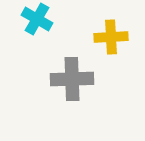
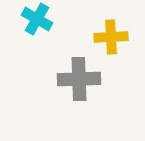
gray cross: moved 7 px right
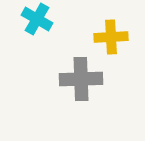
gray cross: moved 2 px right
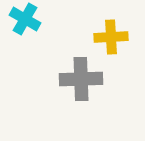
cyan cross: moved 12 px left
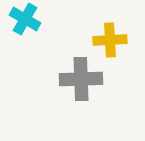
yellow cross: moved 1 px left, 3 px down
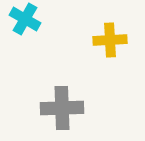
gray cross: moved 19 px left, 29 px down
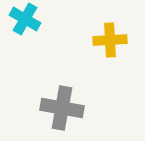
gray cross: rotated 12 degrees clockwise
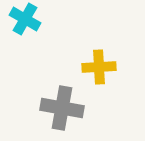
yellow cross: moved 11 px left, 27 px down
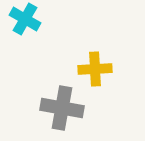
yellow cross: moved 4 px left, 2 px down
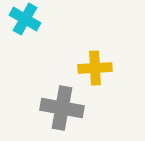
yellow cross: moved 1 px up
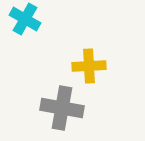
yellow cross: moved 6 px left, 2 px up
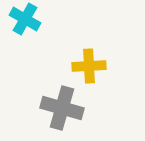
gray cross: rotated 6 degrees clockwise
